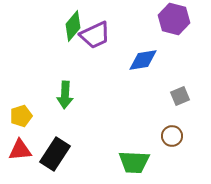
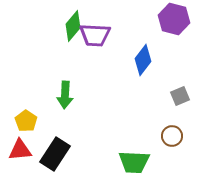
purple trapezoid: rotated 28 degrees clockwise
blue diamond: rotated 44 degrees counterclockwise
yellow pentagon: moved 5 px right, 5 px down; rotated 20 degrees counterclockwise
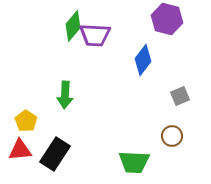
purple hexagon: moved 7 px left
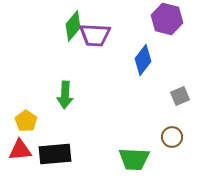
brown circle: moved 1 px down
black rectangle: rotated 52 degrees clockwise
green trapezoid: moved 3 px up
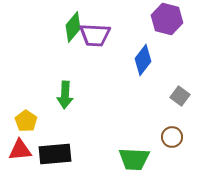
green diamond: moved 1 px down
gray square: rotated 30 degrees counterclockwise
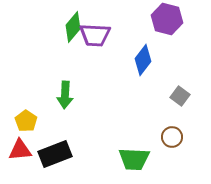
black rectangle: rotated 16 degrees counterclockwise
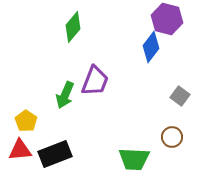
purple trapezoid: moved 46 px down; rotated 72 degrees counterclockwise
blue diamond: moved 8 px right, 13 px up
green arrow: rotated 20 degrees clockwise
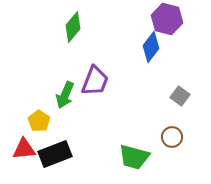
yellow pentagon: moved 13 px right
red triangle: moved 4 px right, 1 px up
green trapezoid: moved 2 px up; rotated 12 degrees clockwise
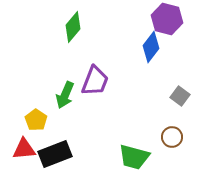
yellow pentagon: moved 3 px left, 1 px up
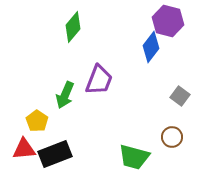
purple hexagon: moved 1 px right, 2 px down
purple trapezoid: moved 4 px right, 1 px up
yellow pentagon: moved 1 px right, 1 px down
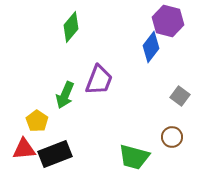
green diamond: moved 2 px left
